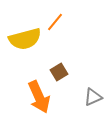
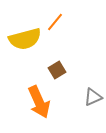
brown square: moved 2 px left, 2 px up
orange arrow: moved 5 px down
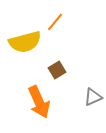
yellow semicircle: moved 3 px down
